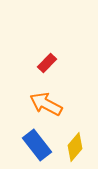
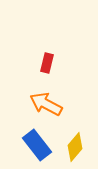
red rectangle: rotated 30 degrees counterclockwise
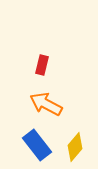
red rectangle: moved 5 px left, 2 px down
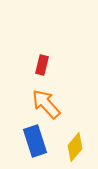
orange arrow: rotated 20 degrees clockwise
blue rectangle: moved 2 px left, 4 px up; rotated 20 degrees clockwise
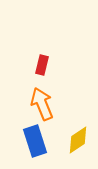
orange arrow: moved 4 px left; rotated 20 degrees clockwise
yellow diamond: moved 3 px right, 7 px up; rotated 16 degrees clockwise
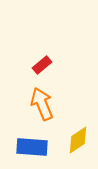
red rectangle: rotated 36 degrees clockwise
blue rectangle: moved 3 px left, 6 px down; rotated 68 degrees counterclockwise
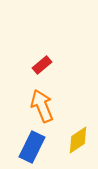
orange arrow: moved 2 px down
blue rectangle: rotated 68 degrees counterclockwise
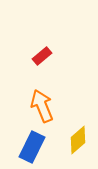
red rectangle: moved 9 px up
yellow diamond: rotated 8 degrees counterclockwise
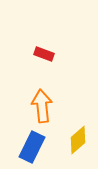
red rectangle: moved 2 px right, 2 px up; rotated 60 degrees clockwise
orange arrow: rotated 16 degrees clockwise
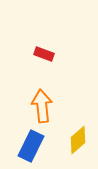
blue rectangle: moved 1 px left, 1 px up
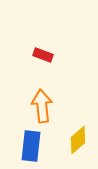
red rectangle: moved 1 px left, 1 px down
blue rectangle: rotated 20 degrees counterclockwise
